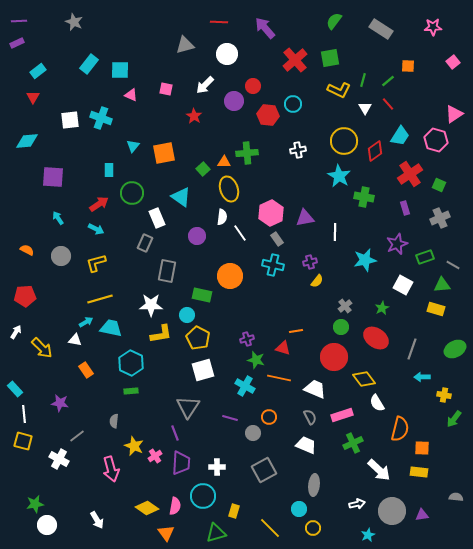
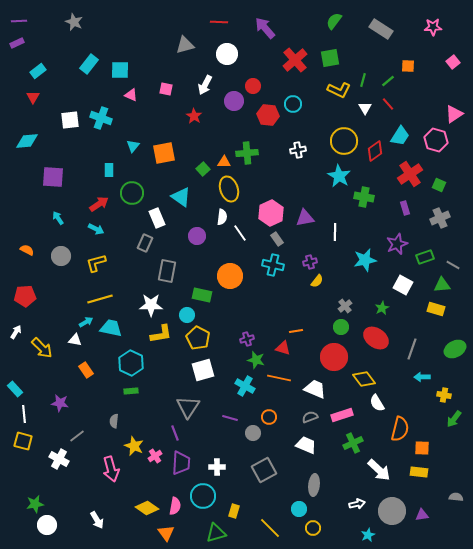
white arrow at (205, 85): rotated 18 degrees counterclockwise
gray semicircle at (310, 417): rotated 84 degrees counterclockwise
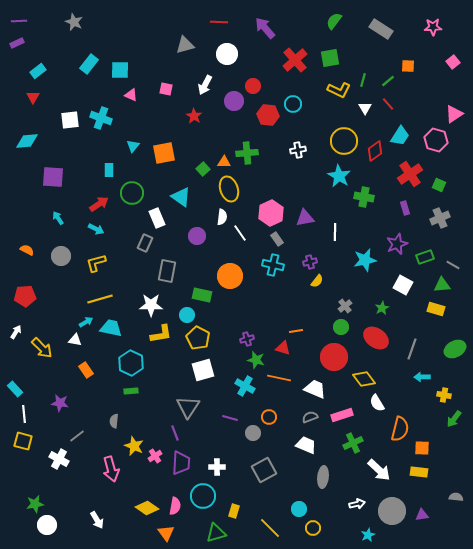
gray ellipse at (314, 485): moved 9 px right, 8 px up
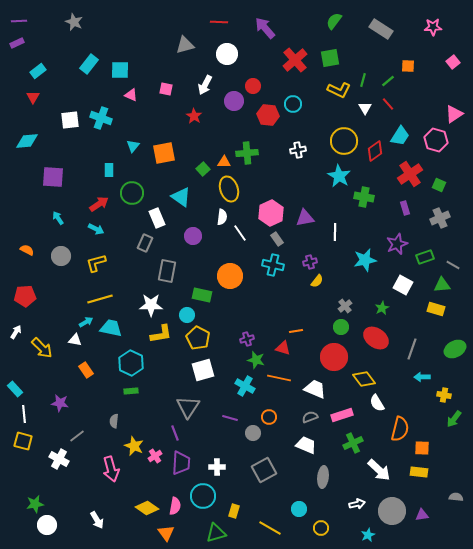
purple circle at (197, 236): moved 4 px left
yellow line at (270, 528): rotated 15 degrees counterclockwise
yellow circle at (313, 528): moved 8 px right
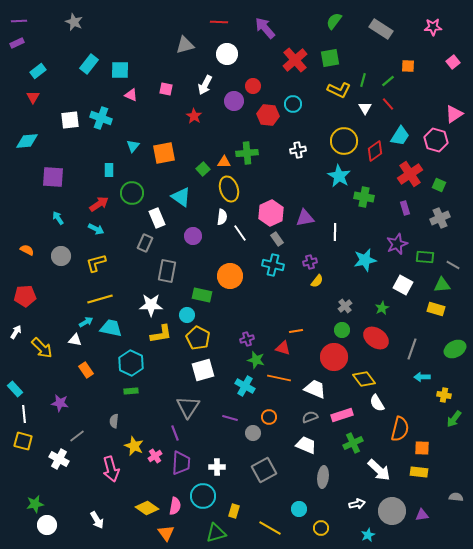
green rectangle at (425, 257): rotated 24 degrees clockwise
green circle at (341, 327): moved 1 px right, 3 px down
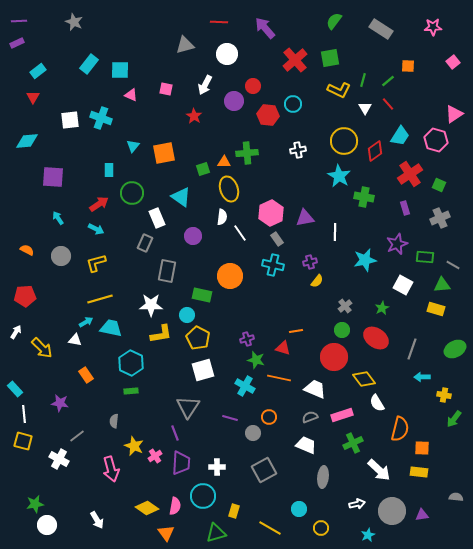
green square at (203, 169): rotated 24 degrees clockwise
orange rectangle at (86, 370): moved 5 px down
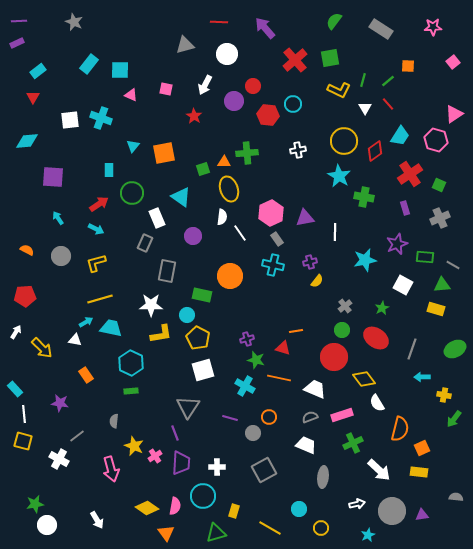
orange square at (422, 448): rotated 28 degrees counterclockwise
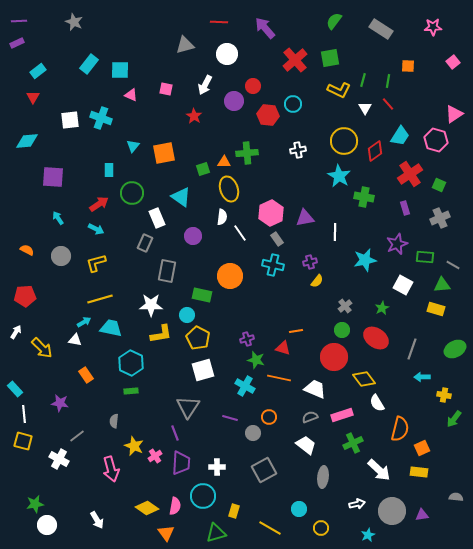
green line at (388, 81): rotated 40 degrees counterclockwise
cyan arrow at (86, 322): moved 2 px left
white trapezoid at (306, 445): rotated 15 degrees clockwise
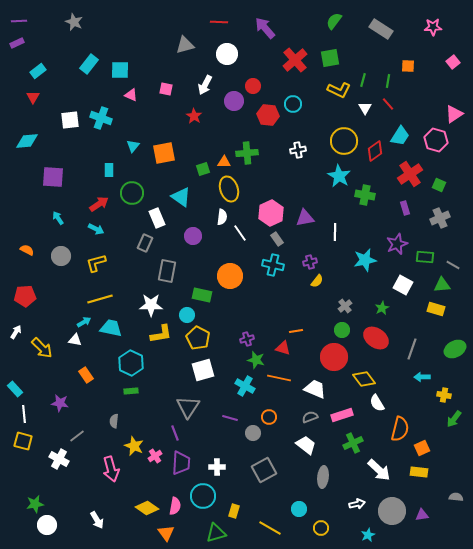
green cross at (364, 197): moved 1 px right, 2 px up
